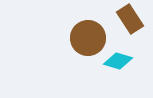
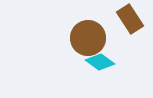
cyan diamond: moved 18 px left, 1 px down; rotated 20 degrees clockwise
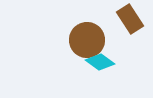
brown circle: moved 1 px left, 2 px down
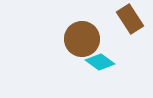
brown circle: moved 5 px left, 1 px up
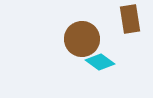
brown rectangle: rotated 24 degrees clockwise
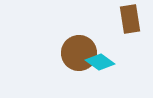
brown circle: moved 3 px left, 14 px down
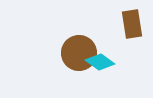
brown rectangle: moved 2 px right, 5 px down
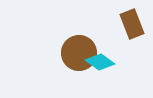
brown rectangle: rotated 12 degrees counterclockwise
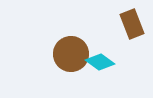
brown circle: moved 8 px left, 1 px down
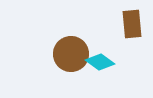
brown rectangle: rotated 16 degrees clockwise
